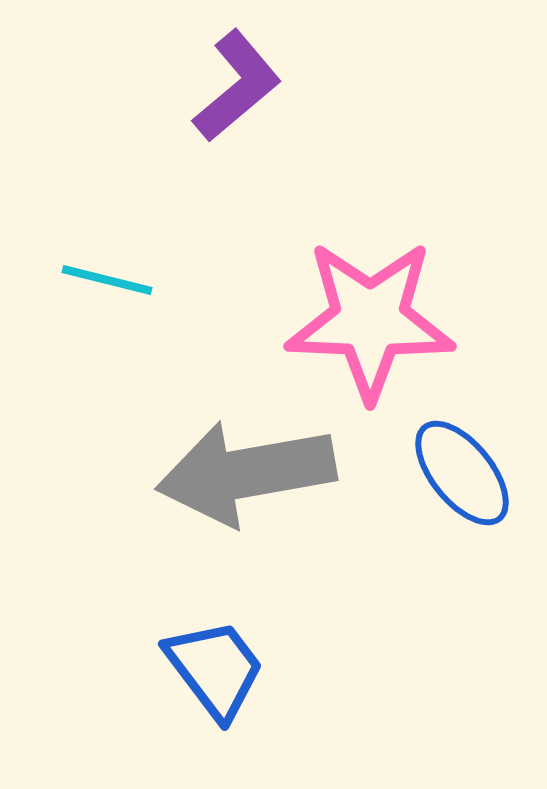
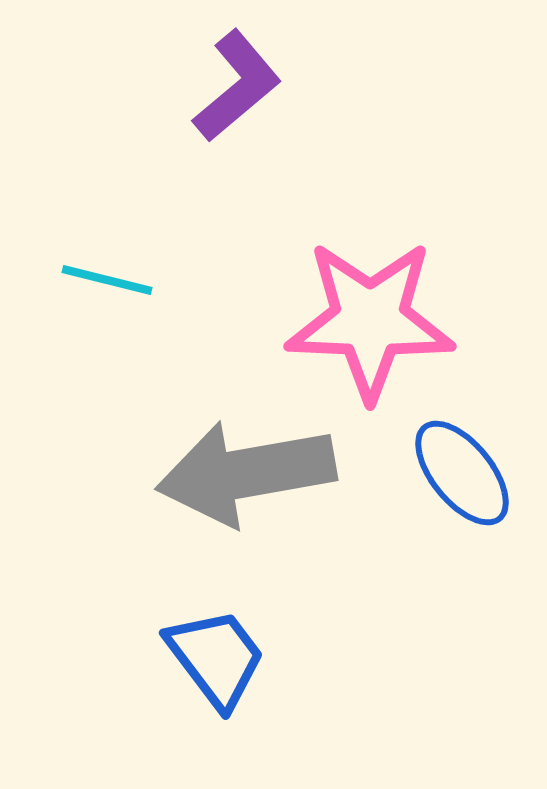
blue trapezoid: moved 1 px right, 11 px up
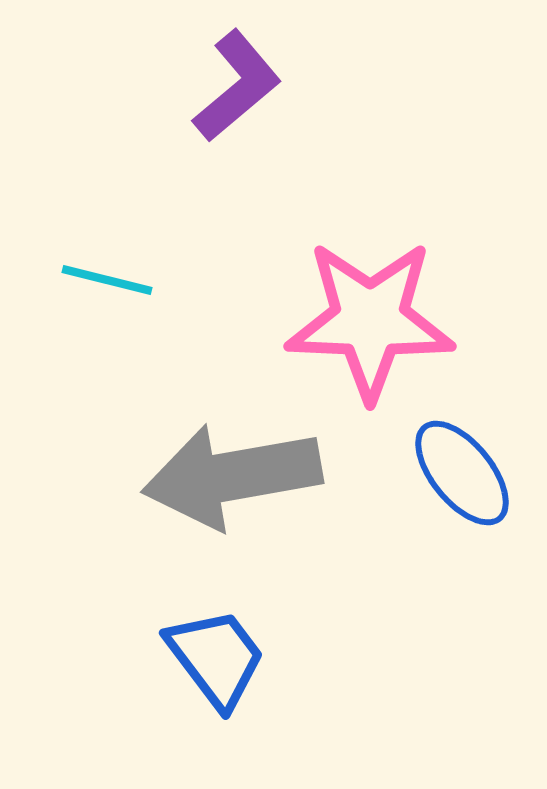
gray arrow: moved 14 px left, 3 px down
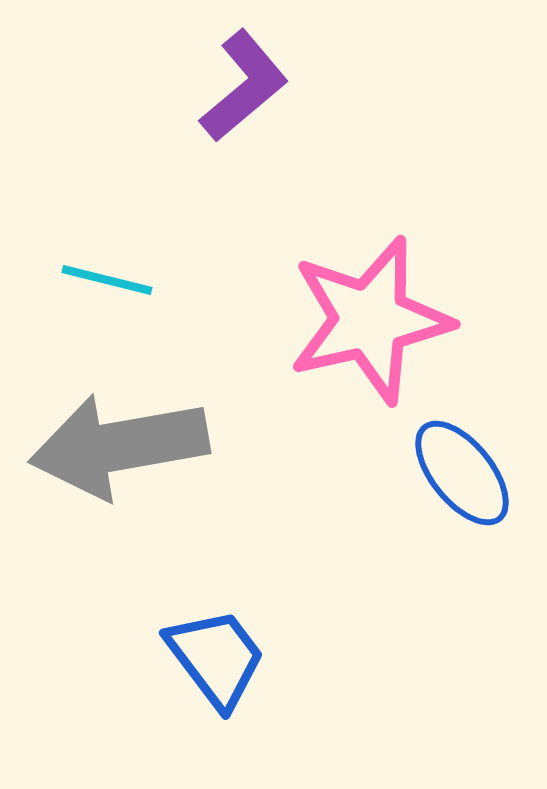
purple L-shape: moved 7 px right
pink star: rotated 15 degrees counterclockwise
gray arrow: moved 113 px left, 30 px up
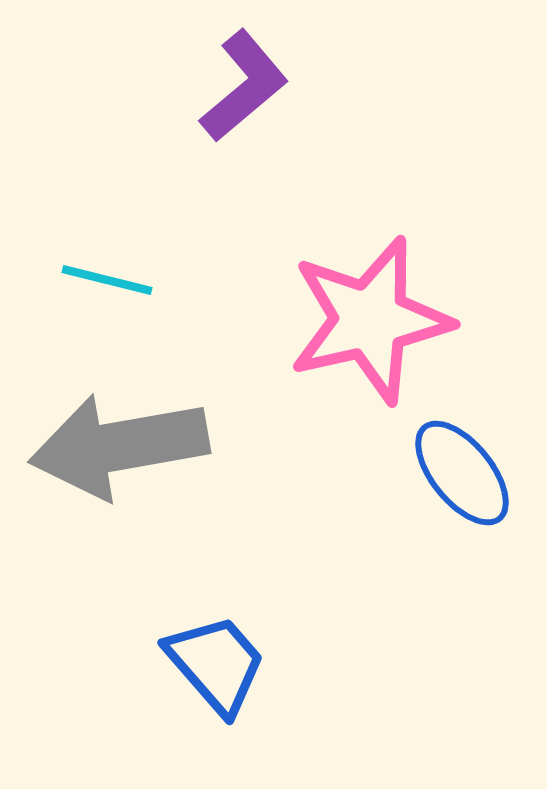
blue trapezoid: moved 6 px down; rotated 4 degrees counterclockwise
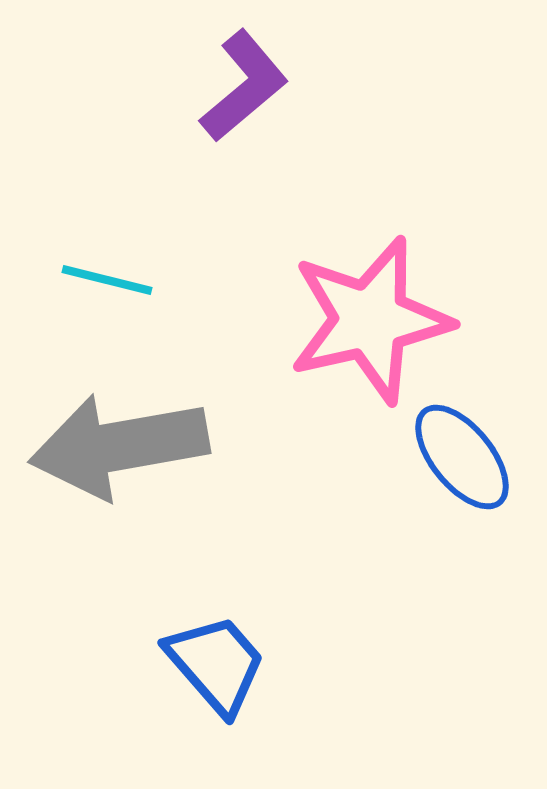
blue ellipse: moved 16 px up
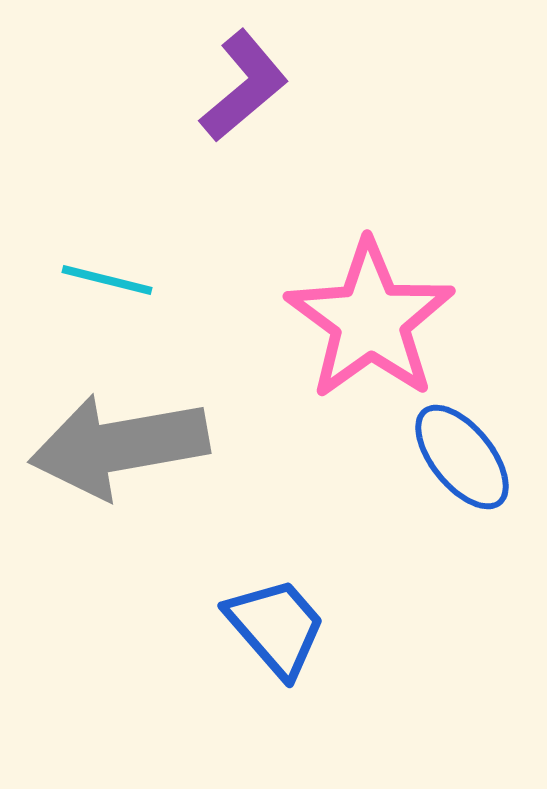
pink star: rotated 23 degrees counterclockwise
blue trapezoid: moved 60 px right, 37 px up
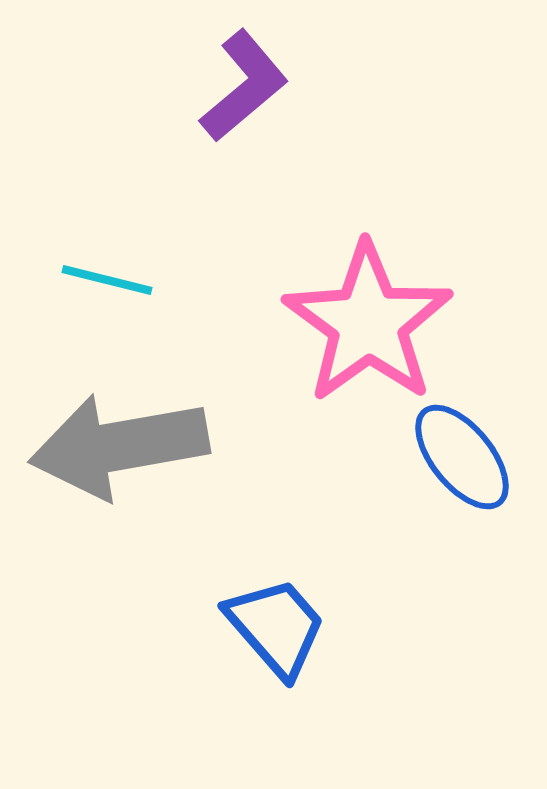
pink star: moved 2 px left, 3 px down
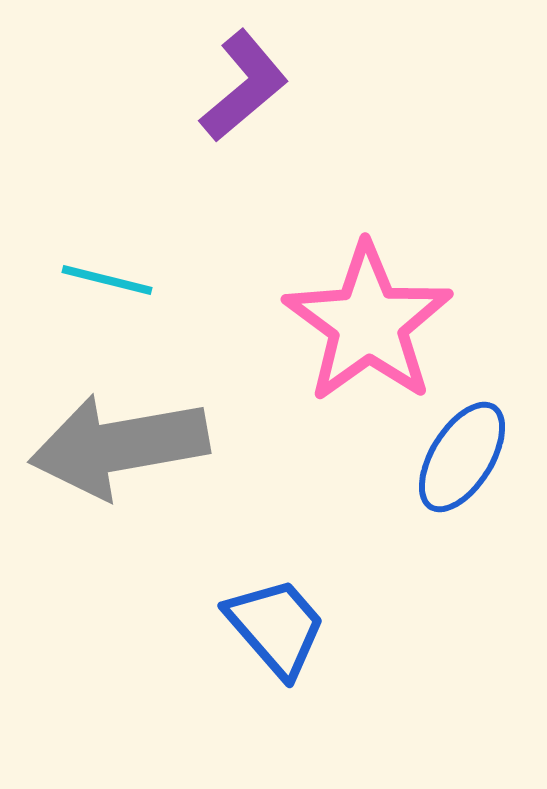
blue ellipse: rotated 71 degrees clockwise
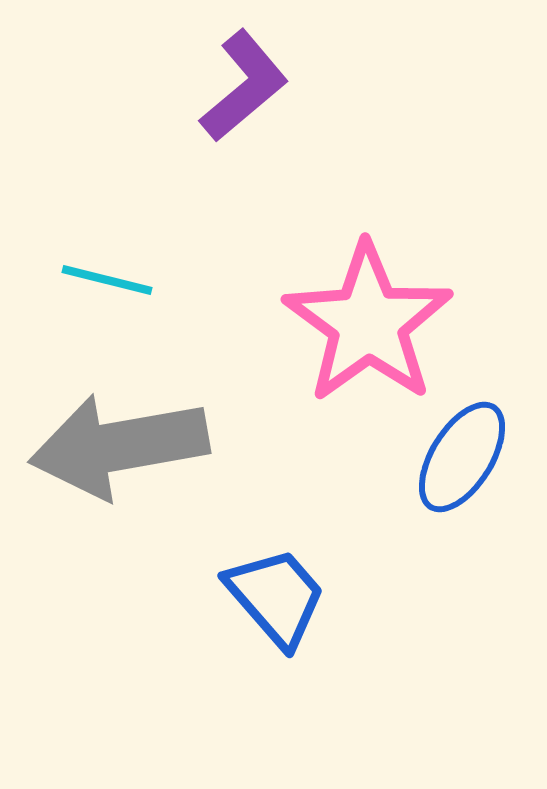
blue trapezoid: moved 30 px up
